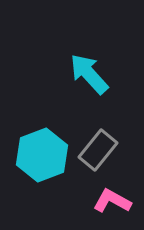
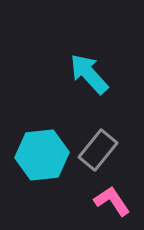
cyan hexagon: rotated 15 degrees clockwise
pink L-shape: rotated 27 degrees clockwise
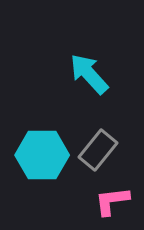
cyan hexagon: rotated 6 degrees clockwise
pink L-shape: rotated 63 degrees counterclockwise
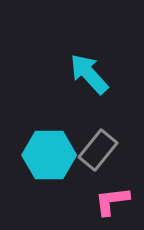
cyan hexagon: moved 7 px right
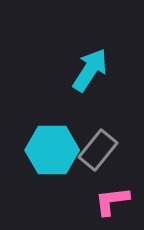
cyan arrow: moved 1 px right, 4 px up; rotated 75 degrees clockwise
cyan hexagon: moved 3 px right, 5 px up
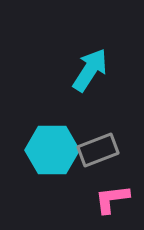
gray rectangle: rotated 30 degrees clockwise
pink L-shape: moved 2 px up
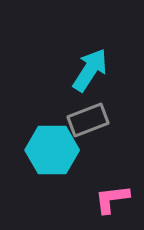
gray rectangle: moved 10 px left, 30 px up
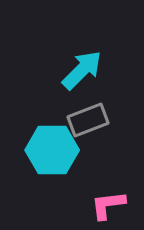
cyan arrow: moved 8 px left; rotated 12 degrees clockwise
pink L-shape: moved 4 px left, 6 px down
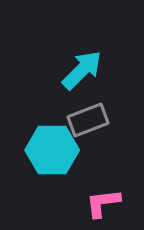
pink L-shape: moved 5 px left, 2 px up
